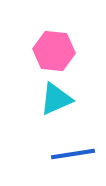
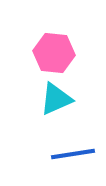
pink hexagon: moved 2 px down
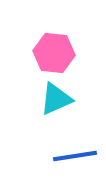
blue line: moved 2 px right, 2 px down
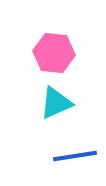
cyan triangle: moved 4 px down
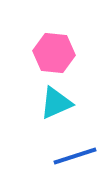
blue line: rotated 9 degrees counterclockwise
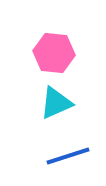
blue line: moved 7 px left
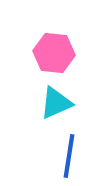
blue line: moved 1 px right; rotated 63 degrees counterclockwise
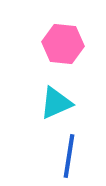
pink hexagon: moved 9 px right, 9 px up
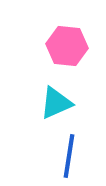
pink hexagon: moved 4 px right, 2 px down
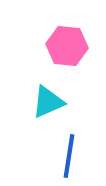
cyan triangle: moved 8 px left, 1 px up
